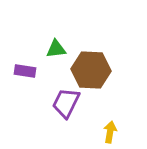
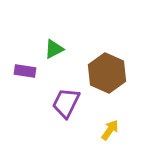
green triangle: moved 2 px left; rotated 20 degrees counterclockwise
brown hexagon: moved 16 px right, 3 px down; rotated 21 degrees clockwise
yellow arrow: moved 2 px up; rotated 25 degrees clockwise
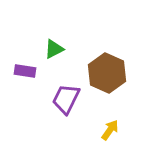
purple trapezoid: moved 4 px up
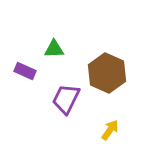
green triangle: rotated 25 degrees clockwise
purple rectangle: rotated 15 degrees clockwise
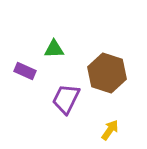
brown hexagon: rotated 6 degrees counterclockwise
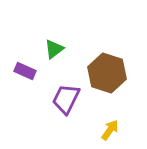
green triangle: rotated 35 degrees counterclockwise
